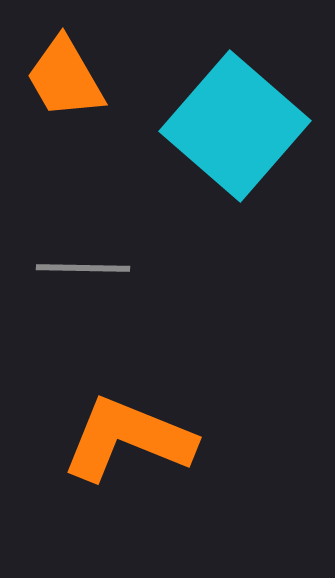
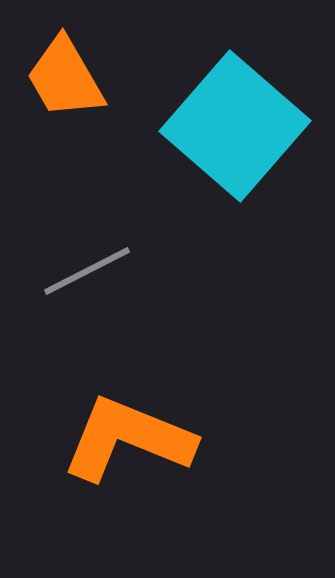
gray line: moved 4 px right, 3 px down; rotated 28 degrees counterclockwise
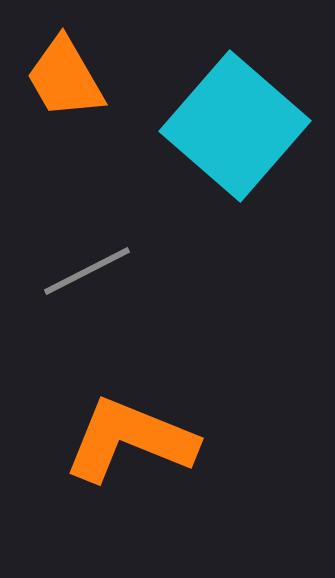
orange L-shape: moved 2 px right, 1 px down
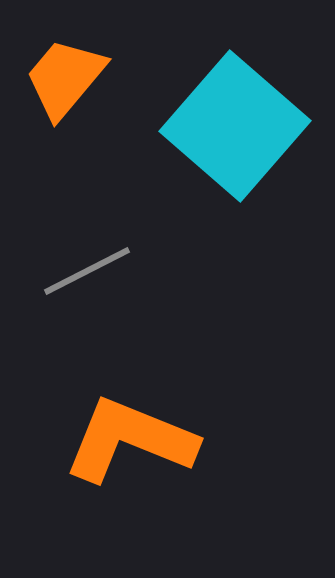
orange trapezoid: rotated 70 degrees clockwise
